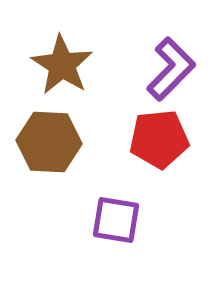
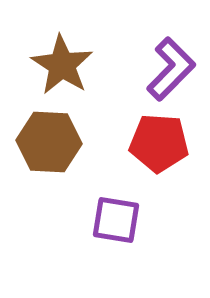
red pentagon: moved 4 px down; rotated 10 degrees clockwise
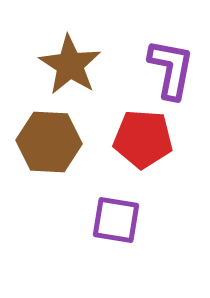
brown star: moved 8 px right
purple L-shape: rotated 34 degrees counterclockwise
red pentagon: moved 16 px left, 4 px up
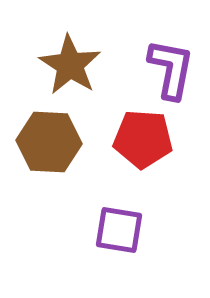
purple square: moved 3 px right, 10 px down
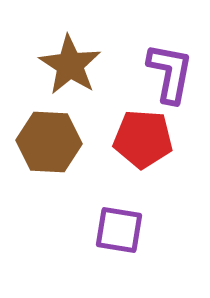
purple L-shape: moved 1 px left, 4 px down
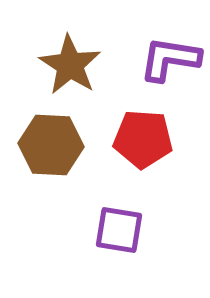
purple L-shape: moved 14 px up; rotated 92 degrees counterclockwise
brown hexagon: moved 2 px right, 3 px down
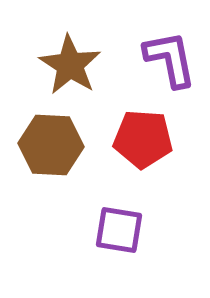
purple L-shape: rotated 70 degrees clockwise
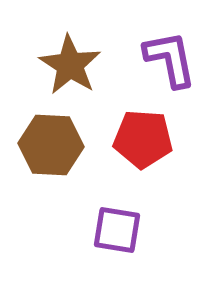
purple square: moved 2 px left
